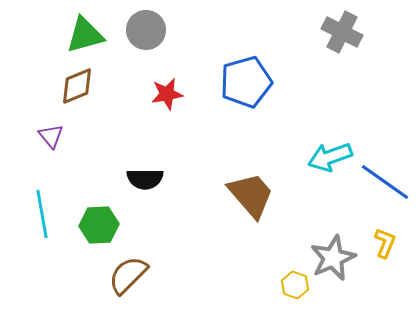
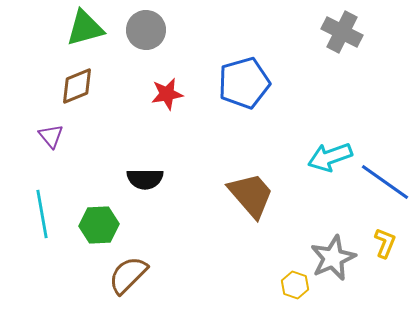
green triangle: moved 7 px up
blue pentagon: moved 2 px left, 1 px down
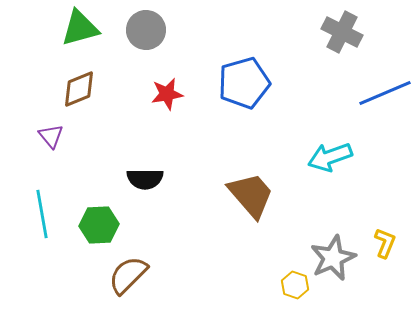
green triangle: moved 5 px left
brown diamond: moved 2 px right, 3 px down
blue line: moved 89 px up; rotated 58 degrees counterclockwise
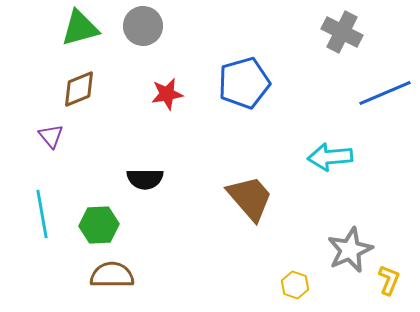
gray circle: moved 3 px left, 4 px up
cyan arrow: rotated 15 degrees clockwise
brown trapezoid: moved 1 px left, 3 px down
yellow L-shape: moved 4 px right, 37 px down
gray star: moved 17 px right, 8 px up
brown semicircle: moved 16 px left; rotated 45 degrees clockwise
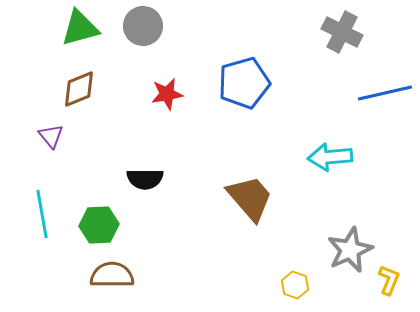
blue line: rotated 10 degrees clockwise
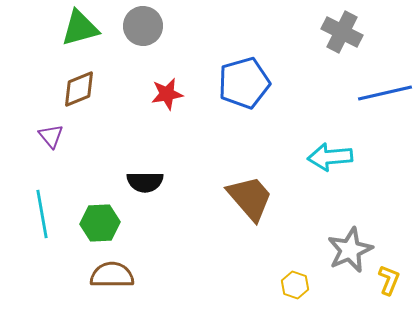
black semicircle: moved 3 px down
green hexagon: moved 1 px right, 2 px up
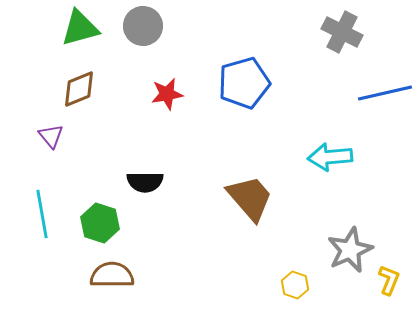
green hexagon: rotated 21 degrees clockwise
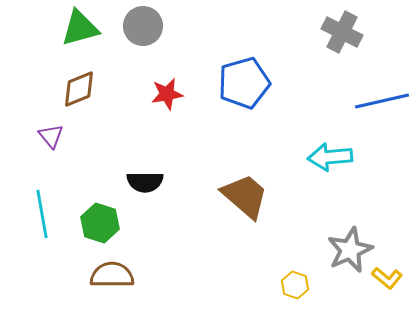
blue line: moved 3 px left, 8 px down
brown trapezoid: moved 5 px left, 2 px up; rotated 8 degrees counterclockwise
yellow L-shape: moved 2 px left, 2 px up; rotated 108 degrees clockwise
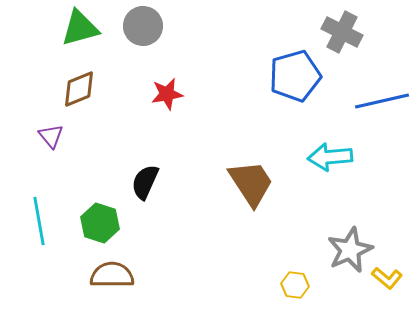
blue pentagon: moved 51 px right, 7 px up
black semicircle: rotated 114 degrees clockwise
brown trapezoid: moved 6 px right, 13 px up; rotated 16 degrees clockwise
cyan line: moved 3 px left, 7 px down
yellow hexagon: rotated 12 degrees counterclockwise
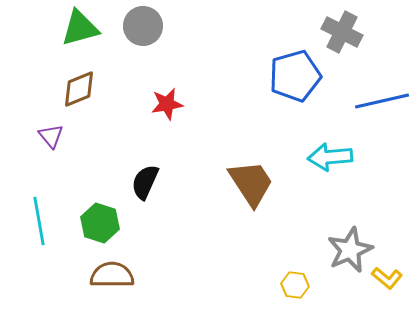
red star: moved 10 px down
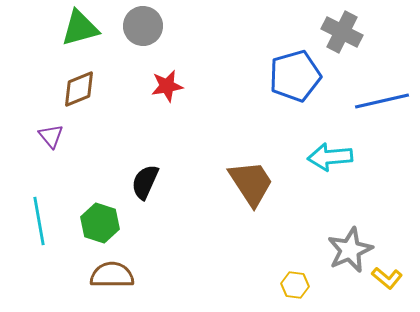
red star: moved 18 px up
